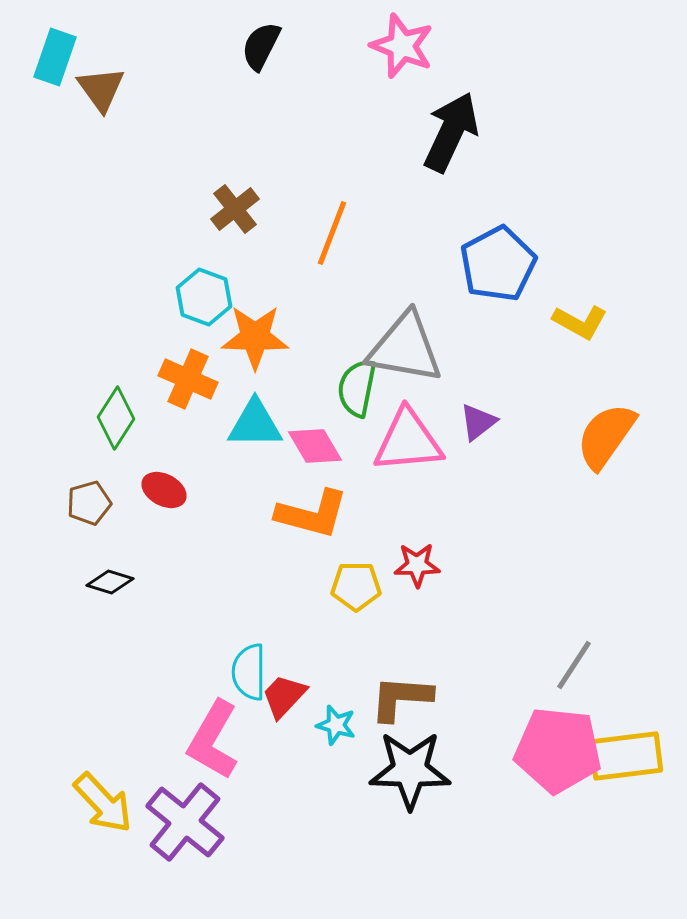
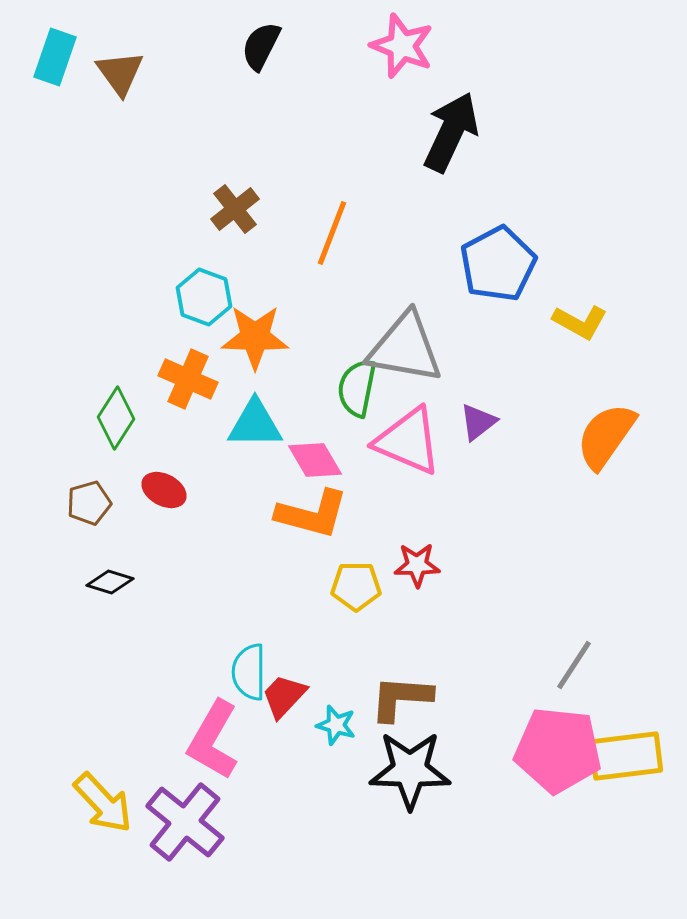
brown triangle: moved 19 px right, 16 px up
pink triangle: rotated 28 degrees clockwise
pink diamond: moved 14 px down
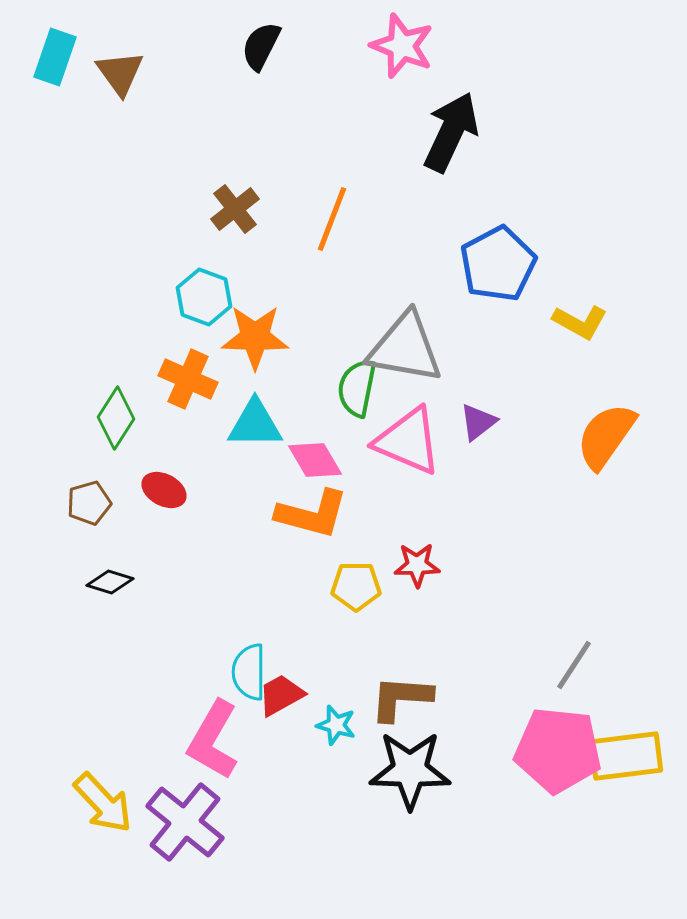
orange line: moved 14 px up
red trapezoid: moved 3 px left, 1 px up; rotated 18 degrees clockwise
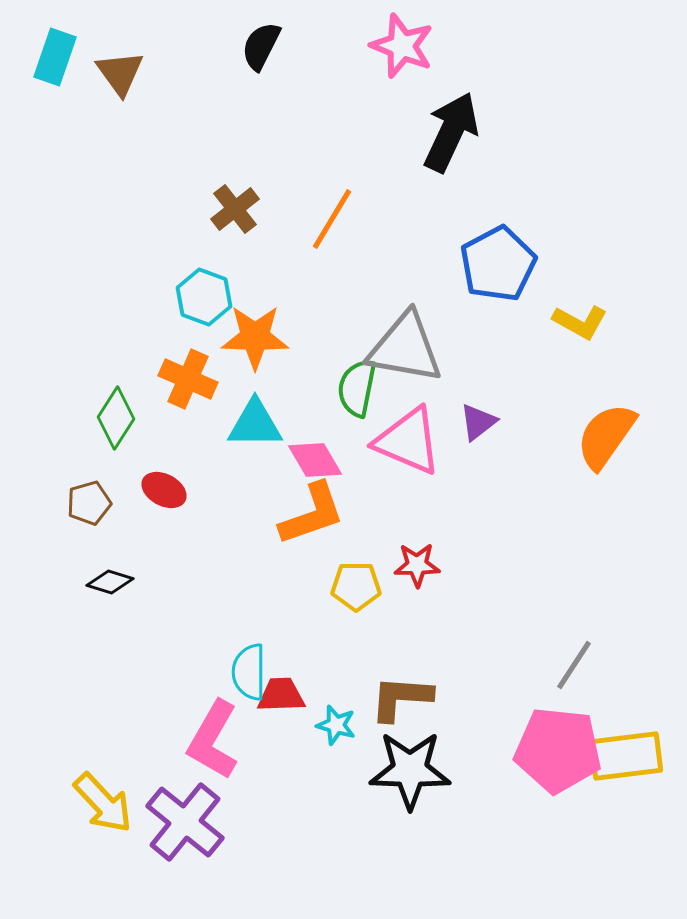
orange line: rotated 10 degrees clockwise
orange L-shape: rotated 34 degrees counterclockwise
red trapezoid: rotated 27 degrees clockwise
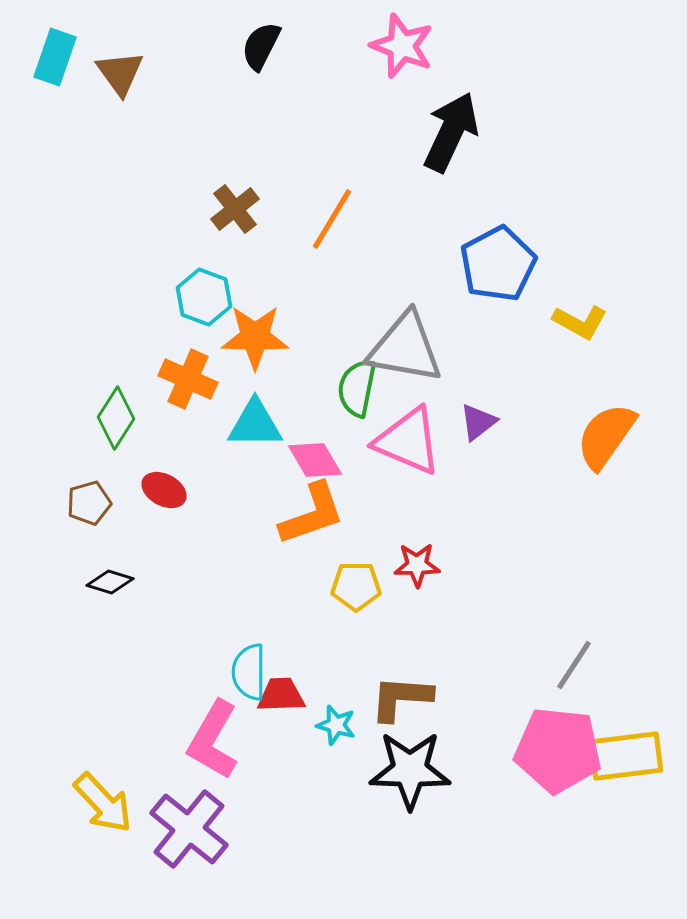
purple cross: moved 4 px right, 7 px down
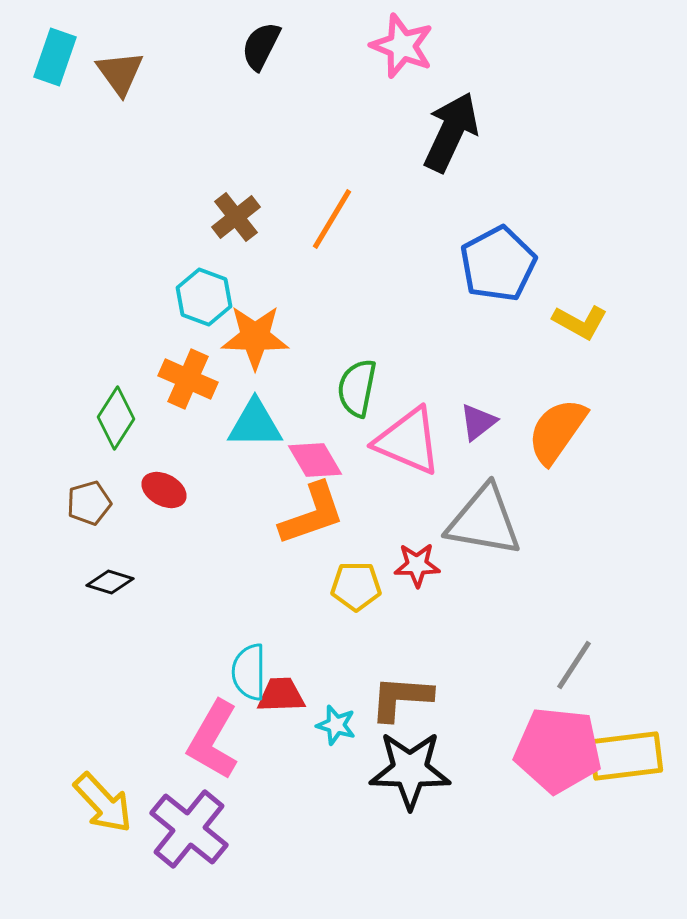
brown cross: moved 1 px right, 8 px down
gray triangle: moved 79 px right, 173 px down
orange semicircle: moved 49 px left, 5 px up
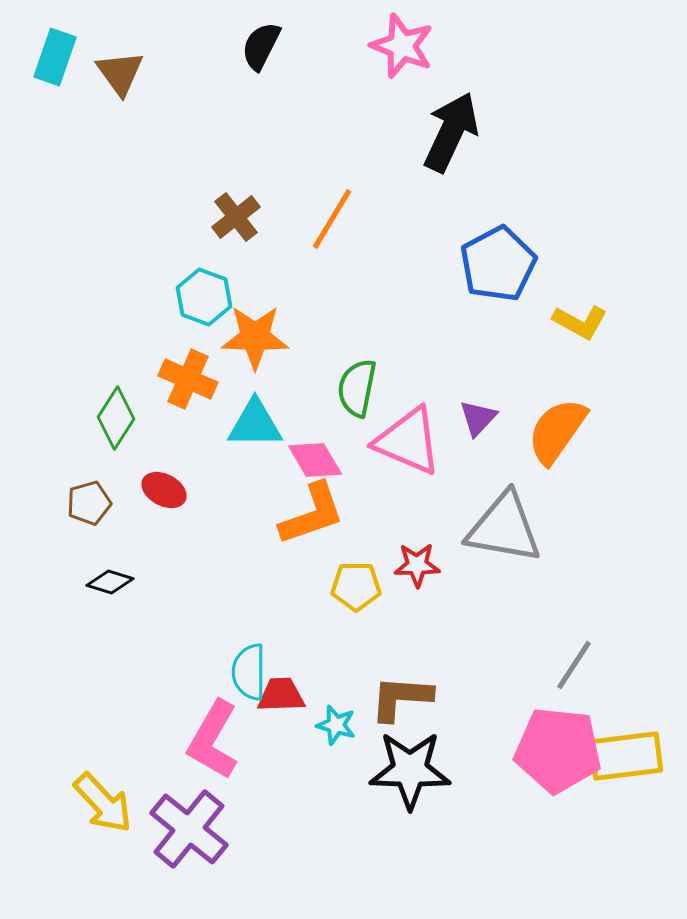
purple triangle: moved 4 px up; rotated 9 degrees counterclockwise
gray triangle: moved 20 px right, 7 px down
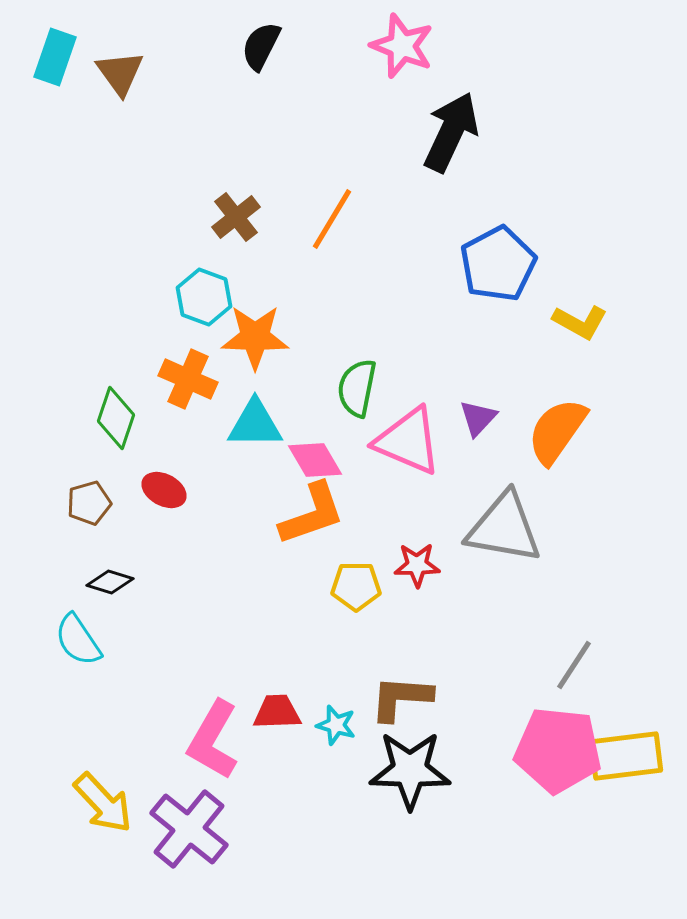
green diamond: rotated 14 degrees counterclockwise
cyan semicircle: moved 171 px left, 32 px up; rotated 34 degrees counterclockwise
red trapezoid: moved 4 px left, 17 px down
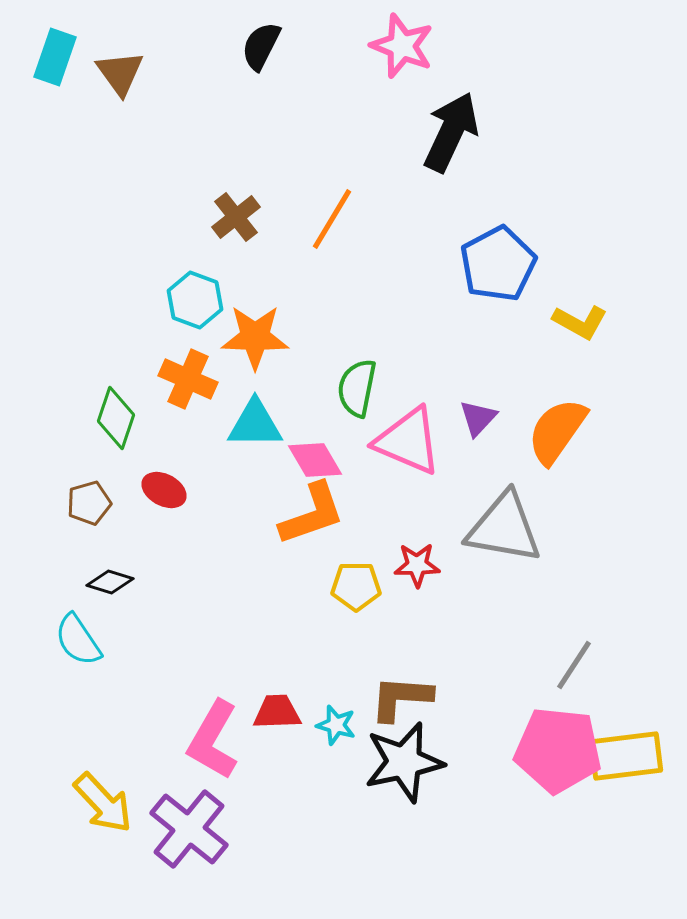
cyan hexagon: moved 9 px left, 3 px down
black star: moved 6 px left, 8 px up; rotated 14 degrees counterclockwise
